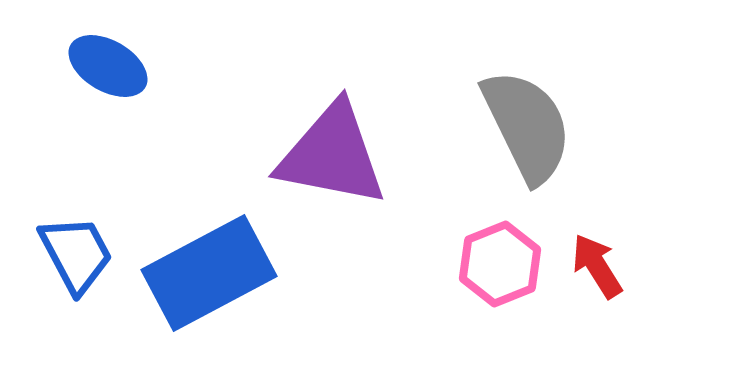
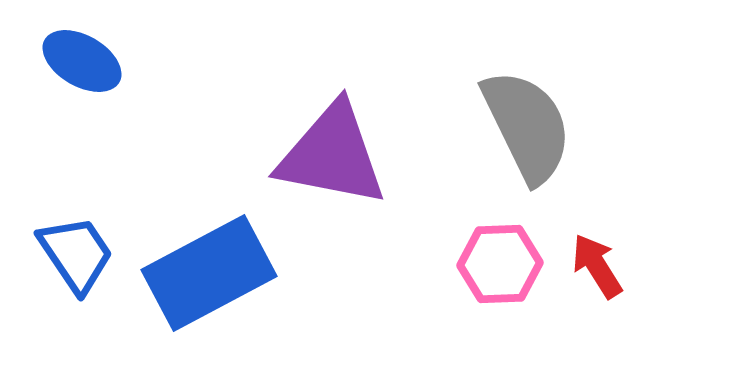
blue ellipse: moved 26 px left, 5 px up
blue trapezoid: rotated 6 degrees counterclockwise
pink hexagon: rotated 20 degrees clockwise
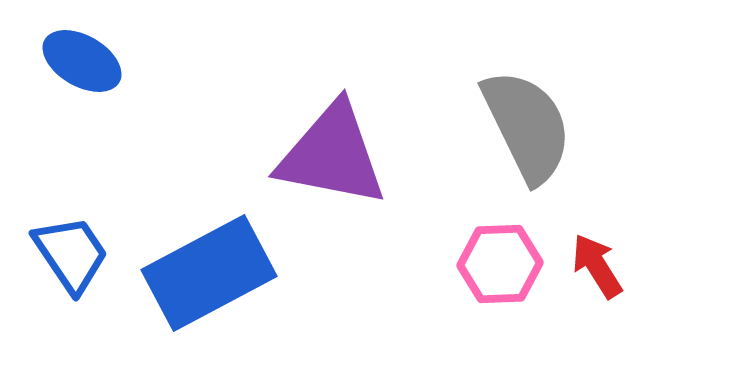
blue trapezoid: moved 5 px left
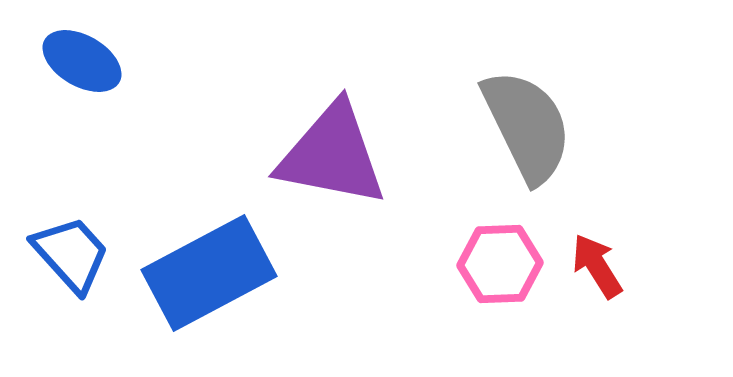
blue trapezoid: rotated 8 degrees counterclockwise
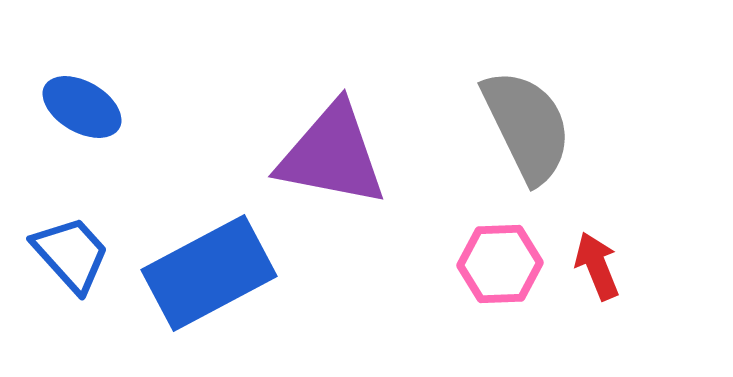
blue ellipse: moved 46 px down
red arrow: rotated 10 degrees clockwise
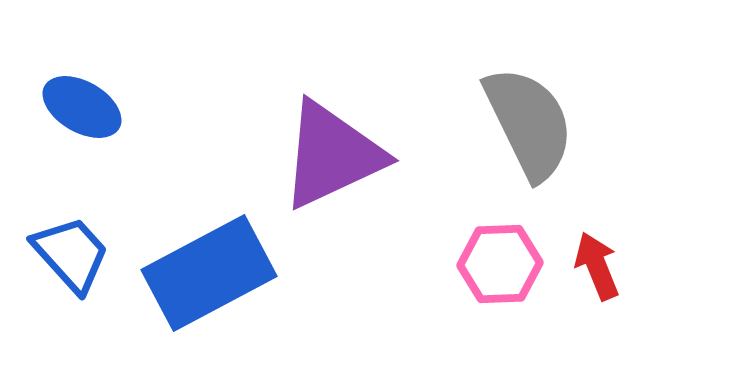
gray semicircle: moved 2 px right, 3 px up
purple triangle: rotated 36 degrees counterclockwise
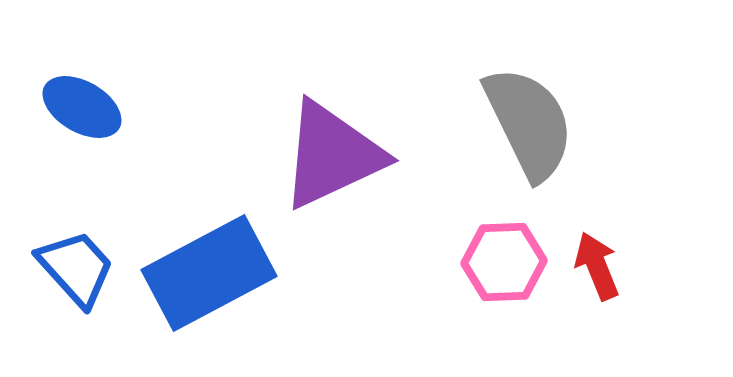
blue trapezoid: moved 5 px right, 14 px down
pink hexagon: moved 4 px right, 2 px up
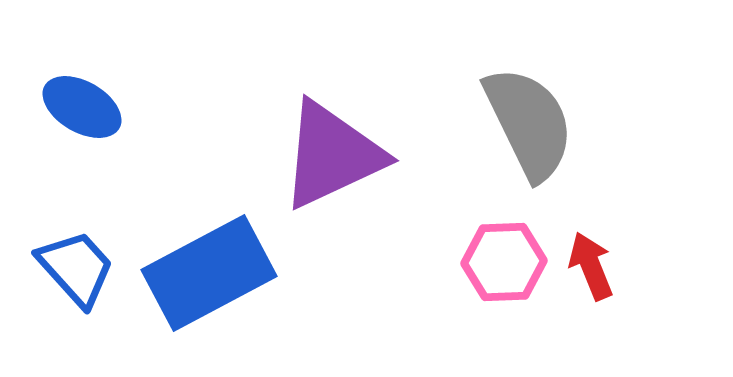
red arrow: moved 6 px left
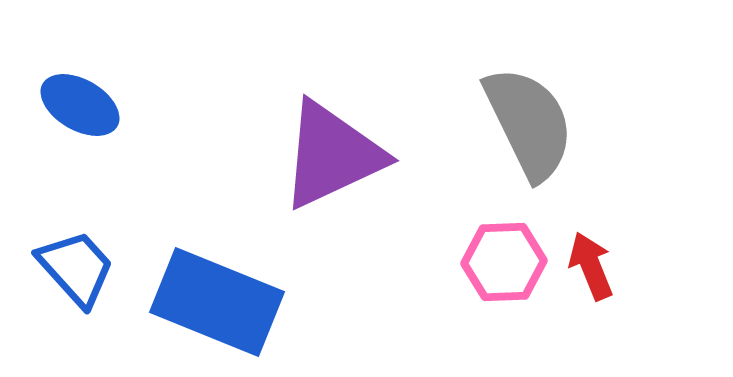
blue ellipse: moved 2 px left, 2 px up
blue rectangle: moved 8 px right, 29 px down; rotated 50 degrees clockwise
